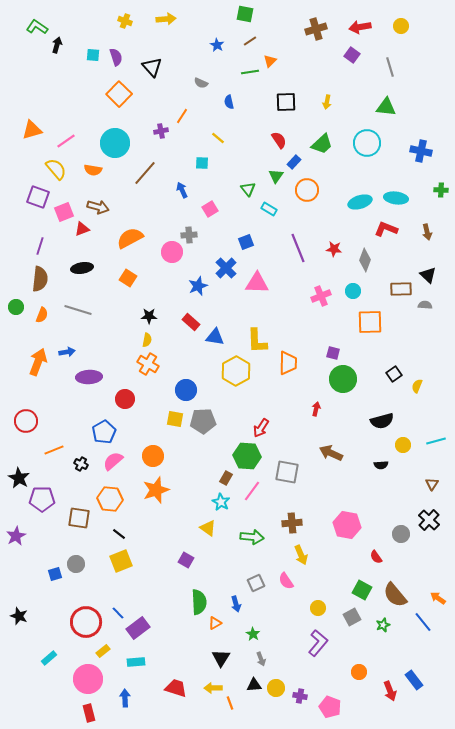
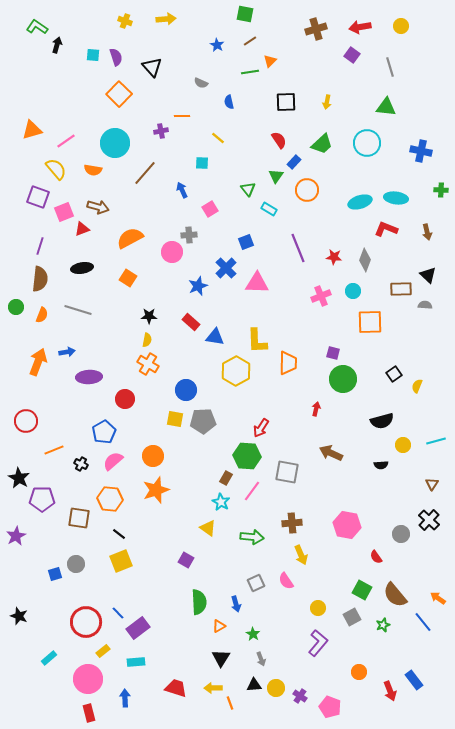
orange line at (182, 116): rotated 56 degrees clockwise
red star at (334, 249): moved 8 px down
orange triangle at (215, 623): moved 4 px right, 3 px down
purple cross at (300, 696): rotated 24 degrees clockwise
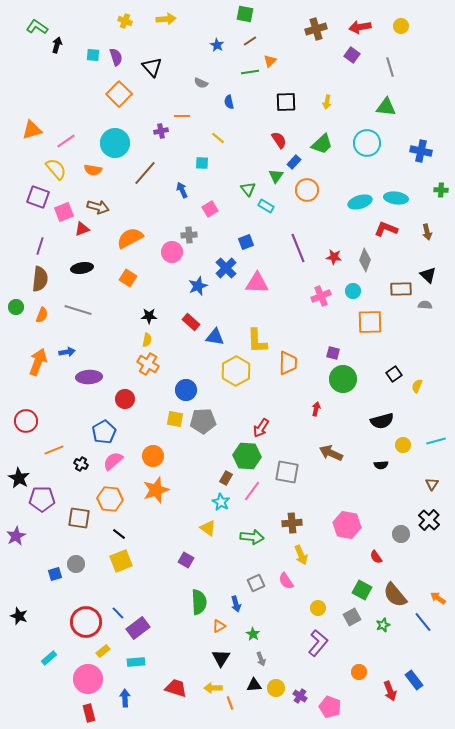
cyan rectangle at (269, 209): moved 3 px left, 3 px up
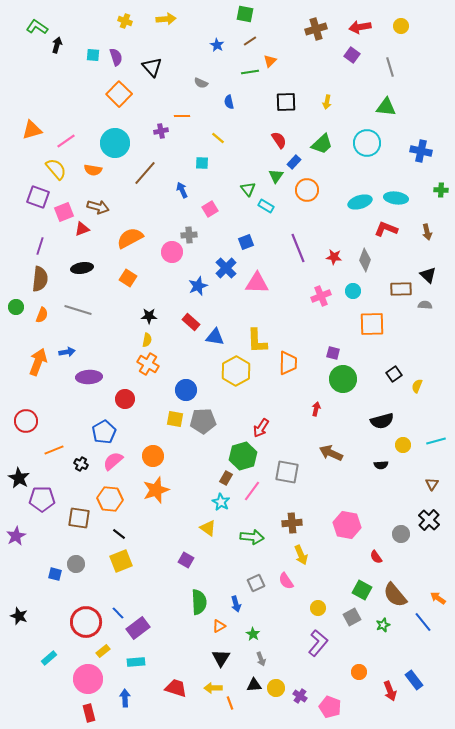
orange square at (370, 322): moved 2 px right, 2 px down
green hexagon at (247, 456): moved 4 px left; rotated 20 degrees counterclockwise
blue square at (55, 574): rotated 32 degrees clockwise
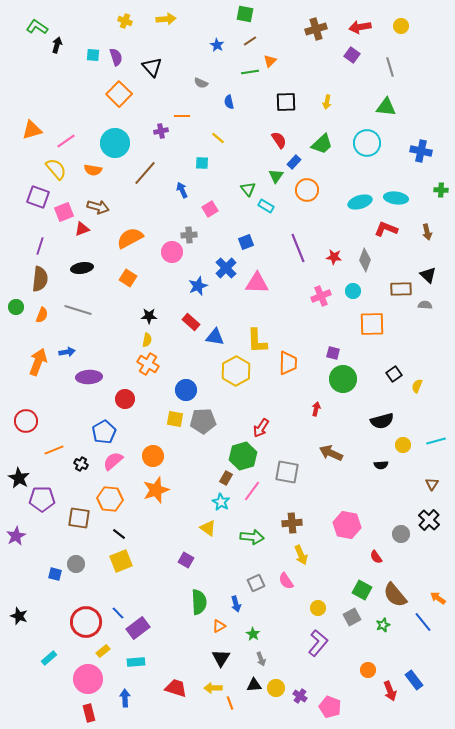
orange circle at (359, 672): moved 9 px right, 2 px up
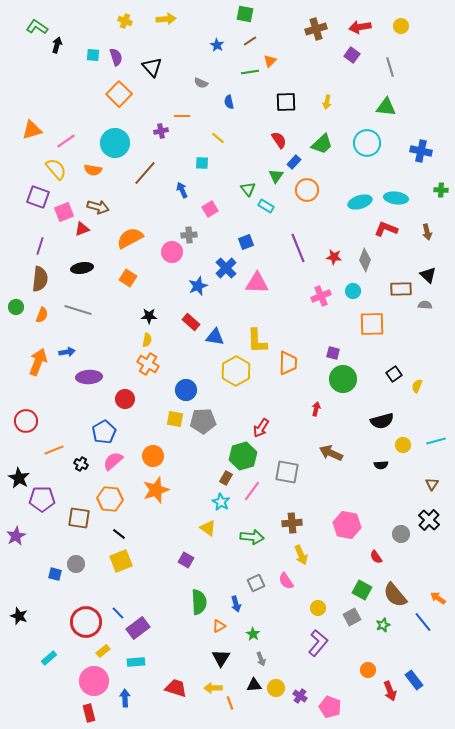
pink circle at (88, 679): moved 6 px right, 2 px down
